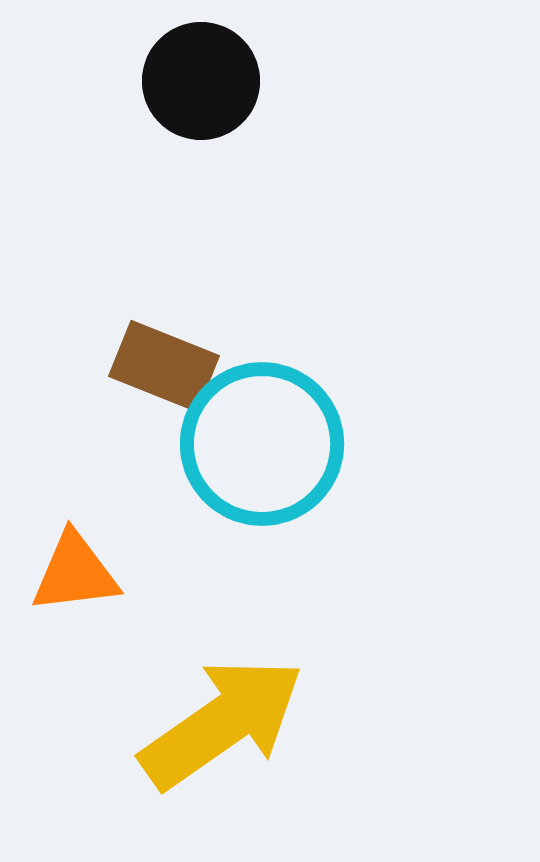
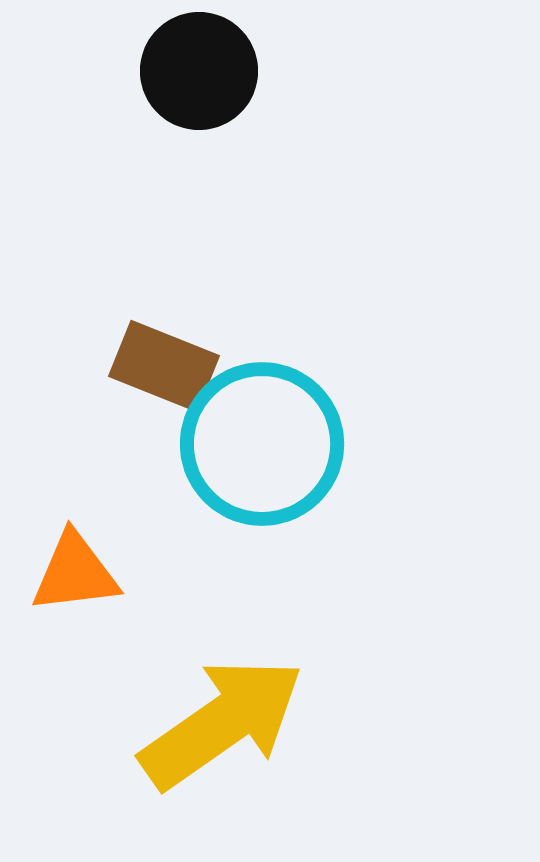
black circle: moved 2 px left, 10 px up
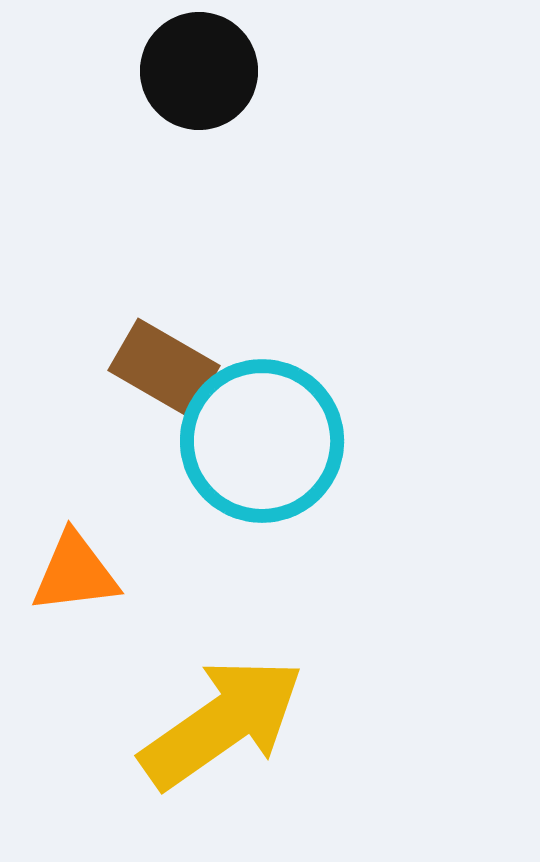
brown rectangle: moved 2 px down; rotated 8 degrees clockwise
cyan circle: moved 3 px up
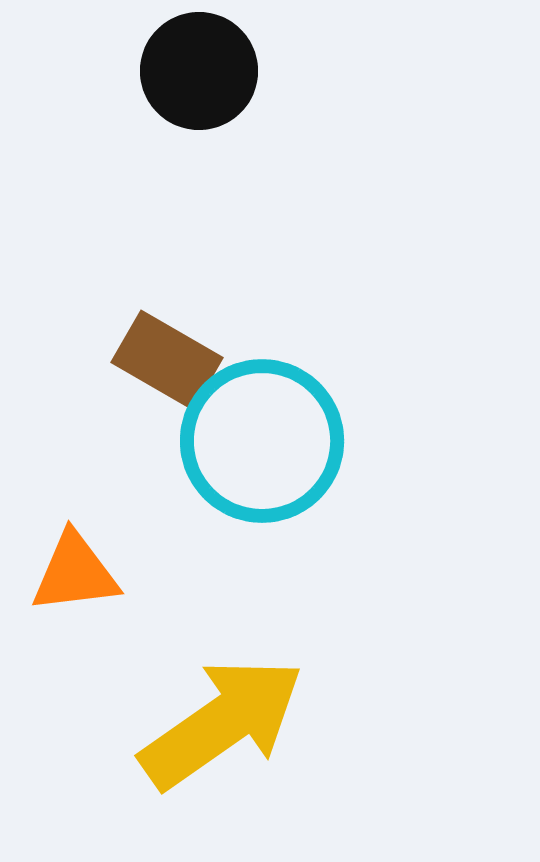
brown rectangle: moved 3 px right, 8 px up
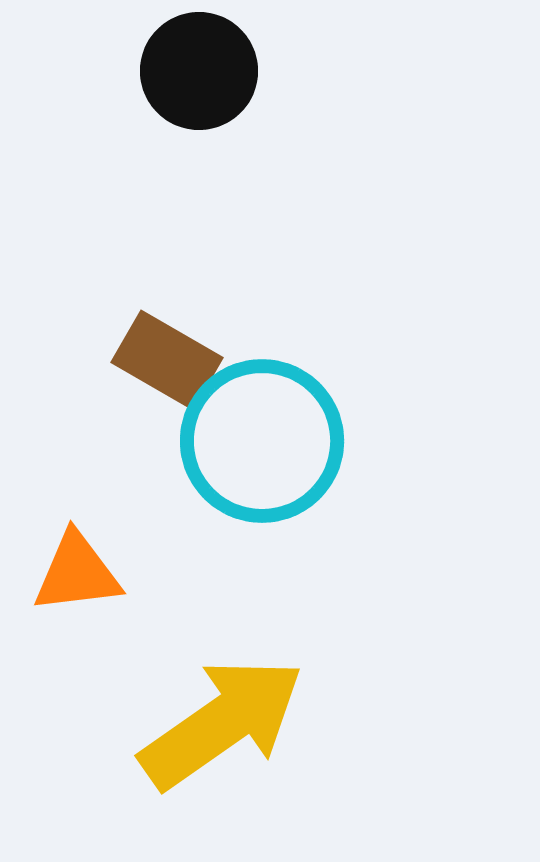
orange triangle: moved 2 px right
